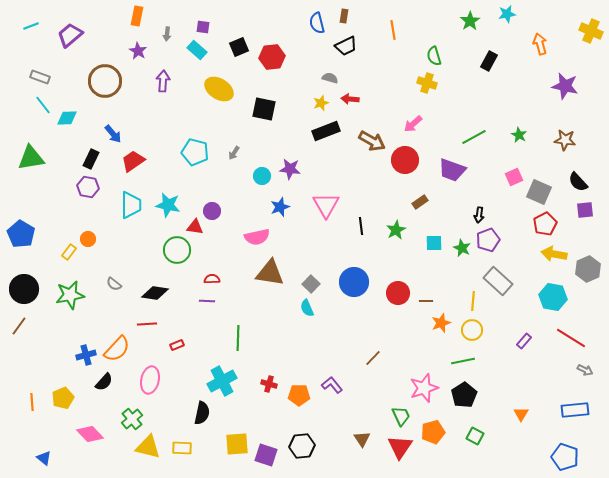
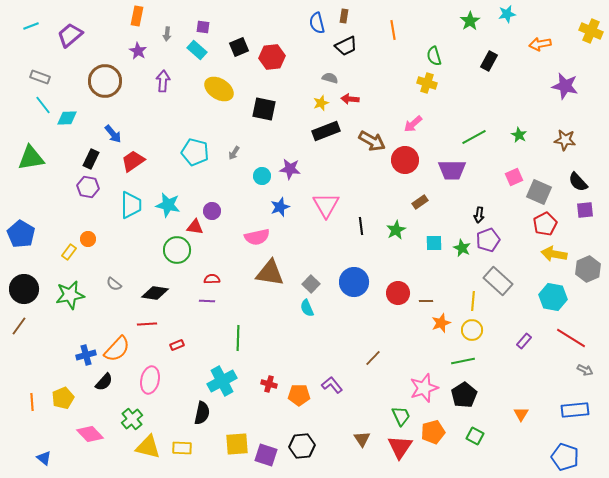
orange arrow at (540, 44): rotated 85 degrees counterclockwise
purple trapezoid at (452, 170): rotated 20 degrees counterclockwise
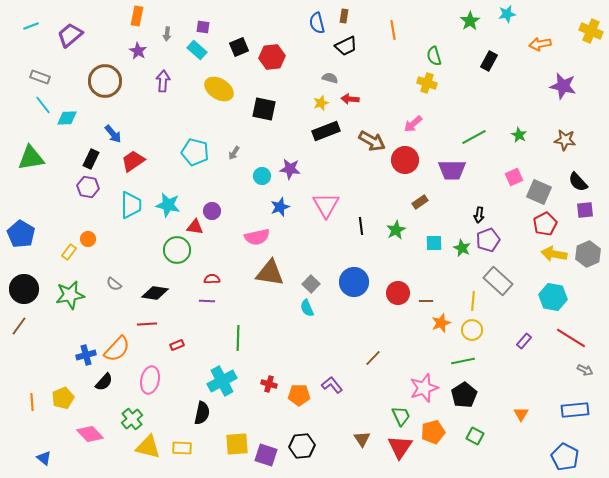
purple star at (565, 86): moved 2 px left
gray hexagon at (588, 269): moved 15 px up
blue pentagon at (565, 457): rotated 8 degrees clockwise
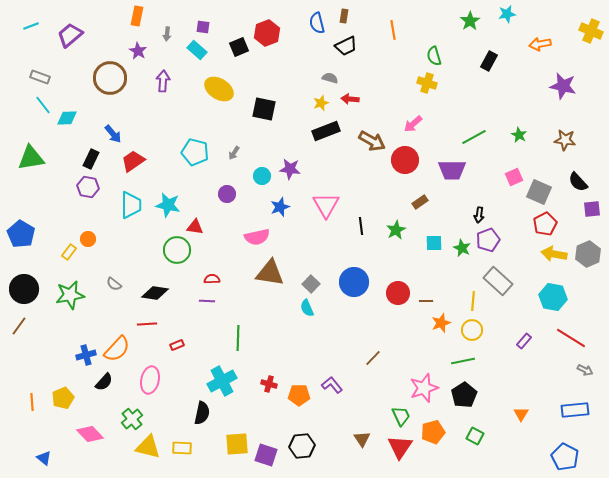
red hexagon at (272, 57): moved 5 px left, 24 px up; rotated 15 degrees counterclockwise
brown circle at (105, 81): moved 5 px right, 3 px up
purple square at (585, 210): moved 7 px right, 1 px up
purple circle at (212, 211): moved 15 px right, 17 px up
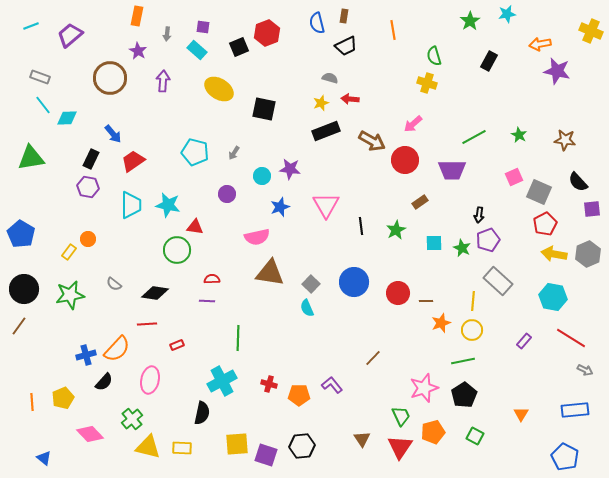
purple star at (563, 86): moved 6 px left, 15 px up
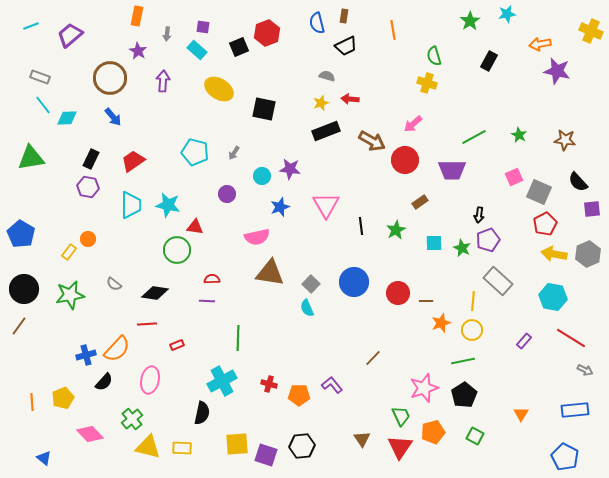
gray semicircle at (330, 78): moved 3 px left, 2 px up
blue arrow at (113, 134): moved 17 px up
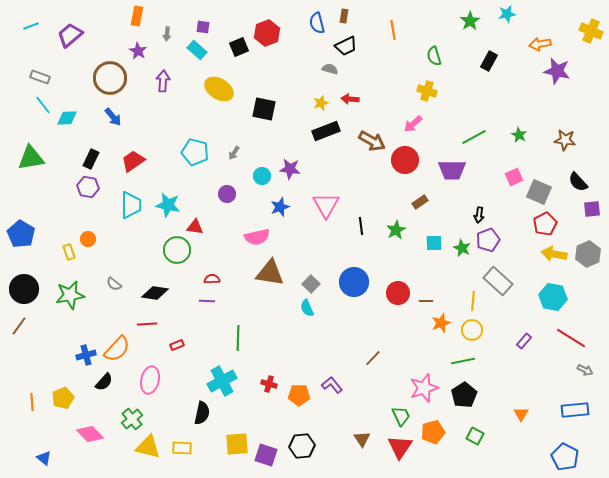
gray semicircle at (327, 76): moved 3 px right, 7 px up
yellow cross at (427, 83): moved 8 px down
yellow rectangle at (69, 252): rotated 56 degrees counterclockwise
